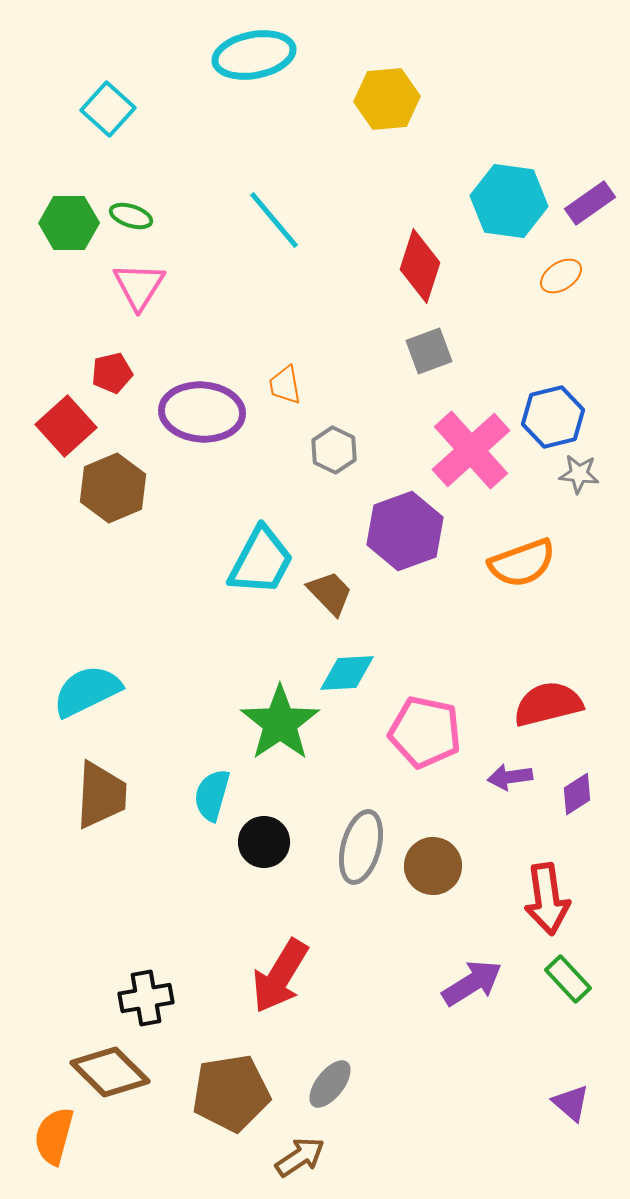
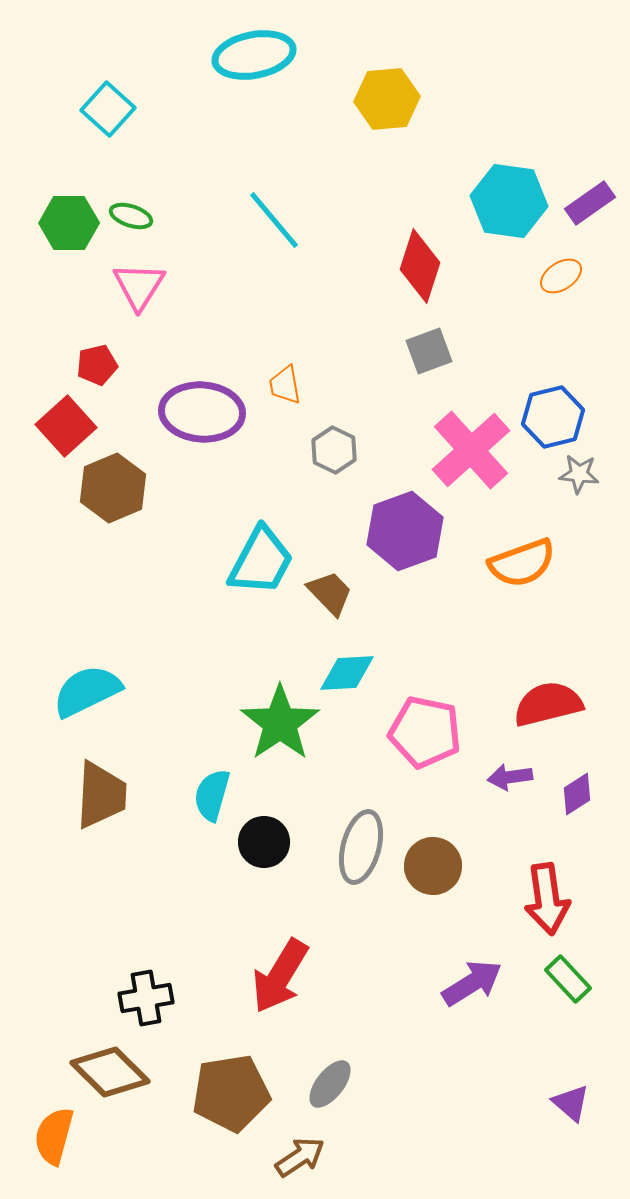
red pentagon at (112, 373): moved 15 px left, 8 px up
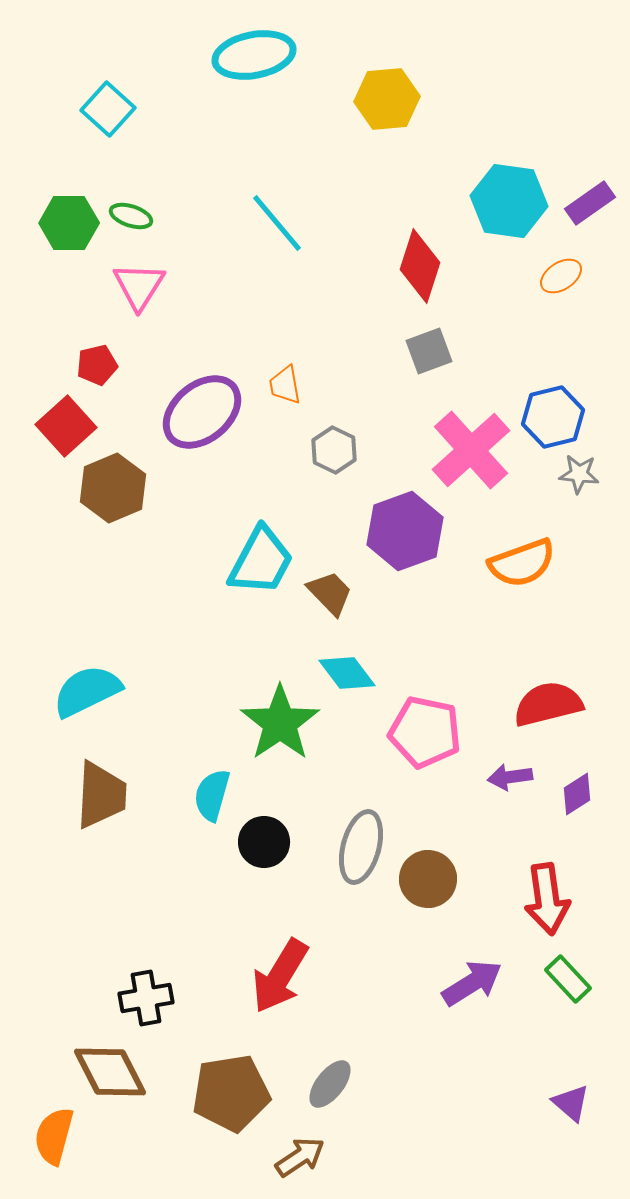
cyan line at (274, 220): moved 3 px right, 3 px down
purple ellipse at (202, 412): rotated 44 degrees counterclockwise
cyan diamond at (347, 673): rotated 56 degrees clockwise
brown circle at (433, 866): moved 5 px left, 13 px down
brown diamond at (110, 1072): rotated 18 degrees clockwise
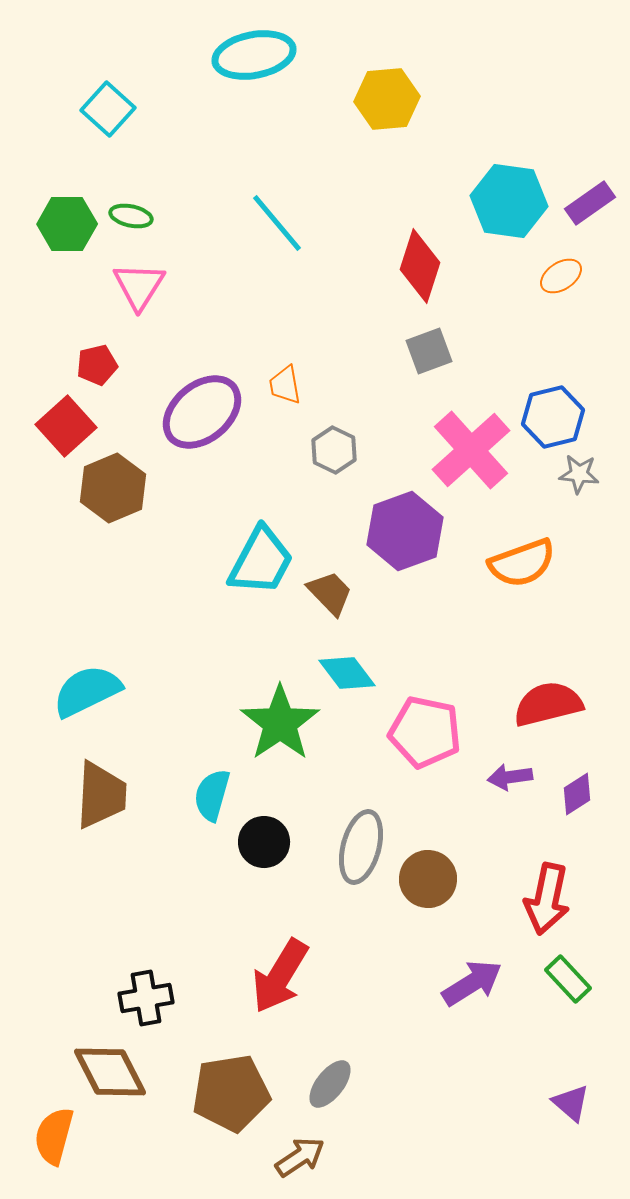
green ellipse at (131, 216): rotated 6 degrees counterclockwise
green hexagon at (69, 223): moved 2 px left, 1 px down
red arrow at (547, 899): rotated 20 degrees clockwise
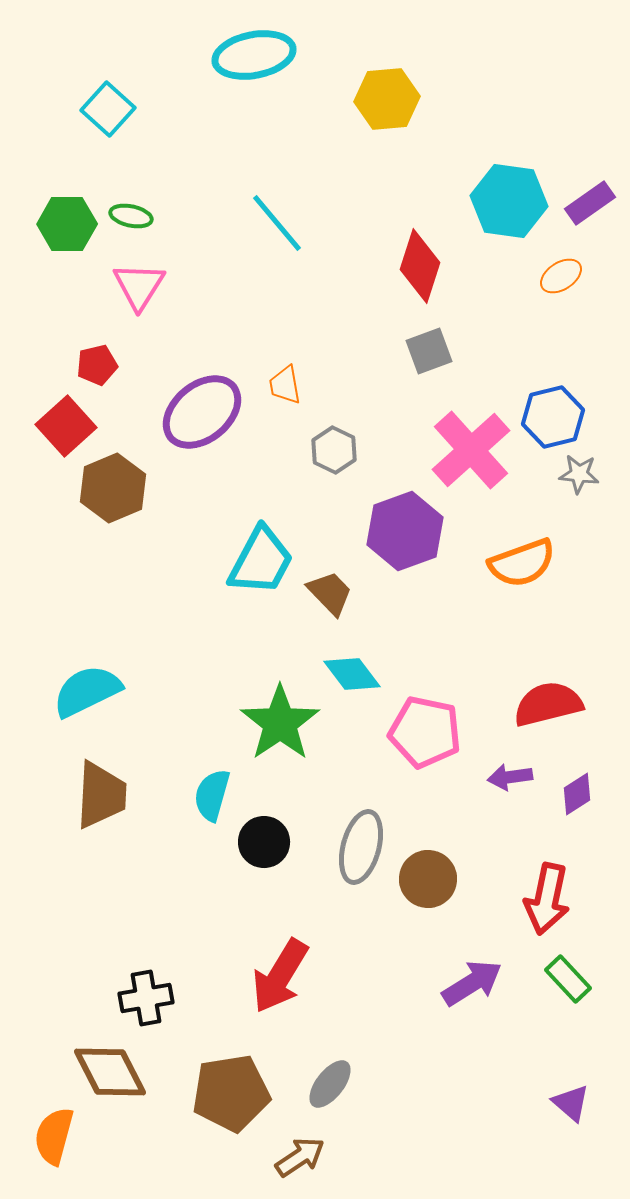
cyan diamond at (347, 673): moved 5 px right, 1 px down
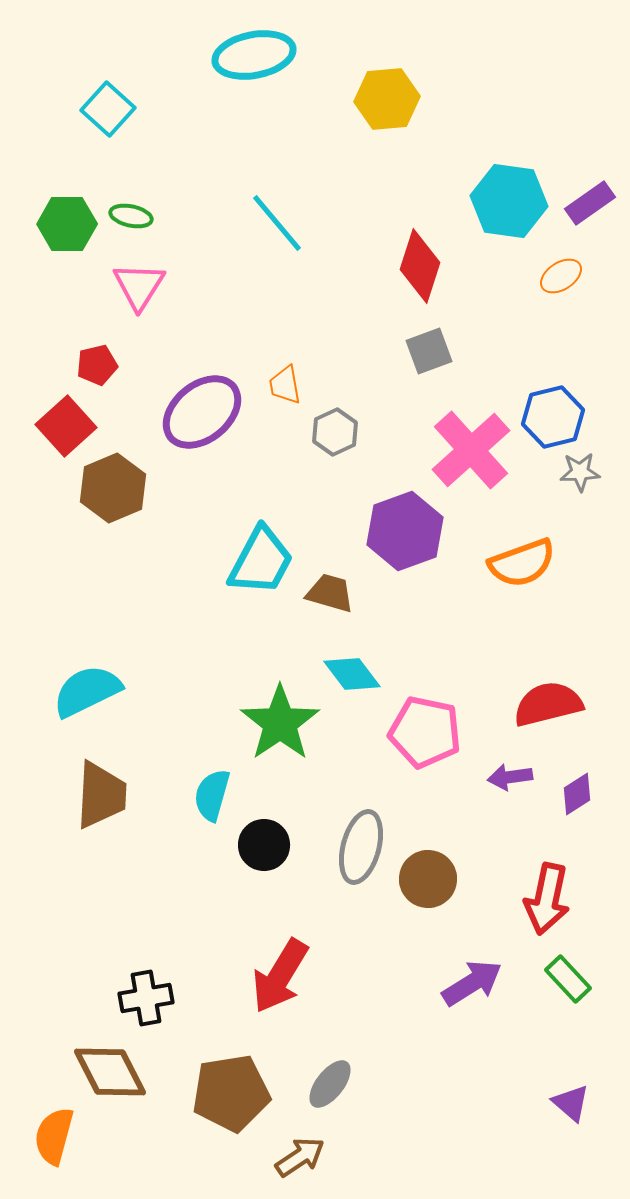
gray hexagon at (334, 450): moved 1 px right, 18 px up; rotated 9 degrees clockwise
gray star at (579, 474): moved 1 px right, 2 px up; rotated 9 degrees counterclockwise
brown trapezoid at (330, 593): rotated 30 degrees counterclockwise
black circle at (264, 842): moved 3 px down
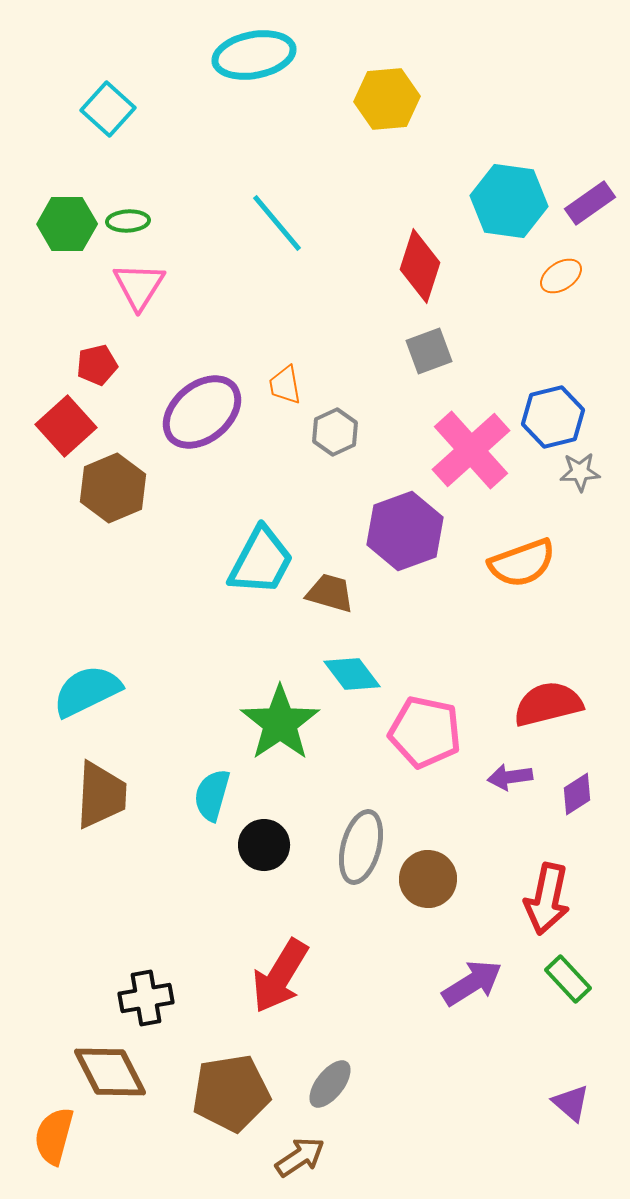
green ellipse at (131, 216): moved 3 px left, 5 px down; rotated 15 degrees counterclockwise
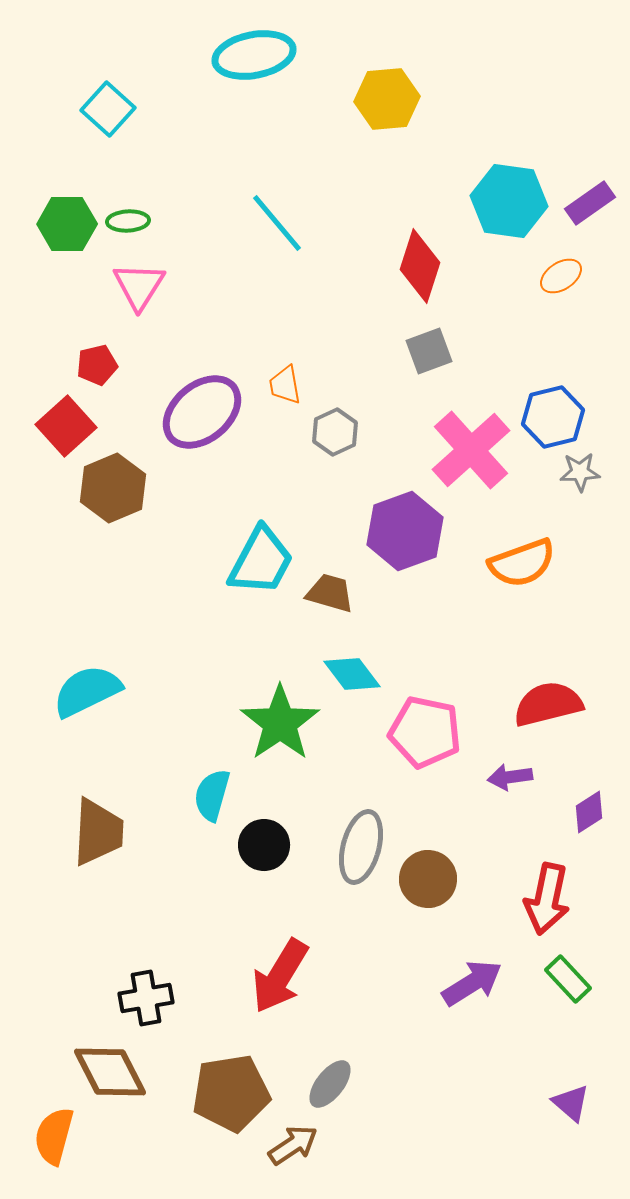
purple diamond at (577, 794): moved 12 px right, 18 px down
brown trapezoid at (101, 795): moved 3 px left, 37 px down
brown arrow at (300, 1157): moved 7 px left, 12 px up
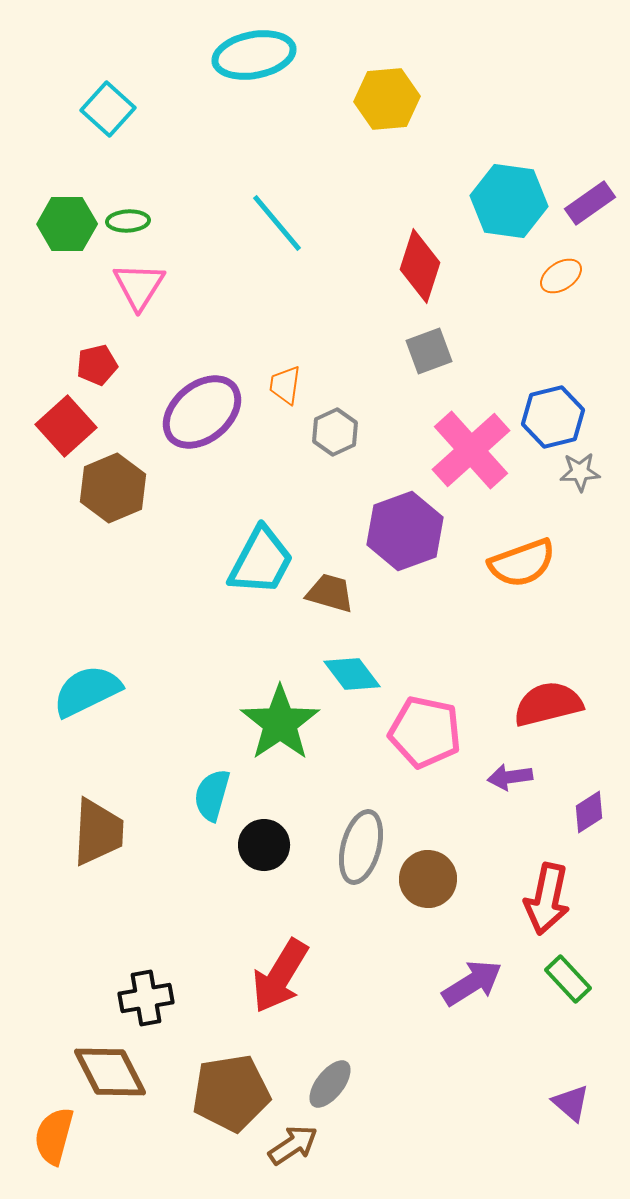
orange trapezoid at (285, 385): rotated 18 degrees clockwise
